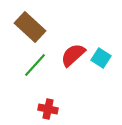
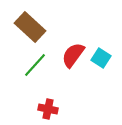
red semicircle: rotated 12 degrees counterclockwise
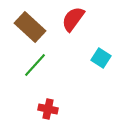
red semicircle: moved 36 px up
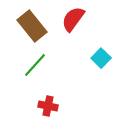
brown rectangle: moved 2 px right, 1 px up; rotated 8 degrees clockwise
cyan square: rotated 12 degrees clockwise
red cross: moved 3 px up
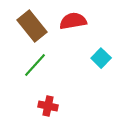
red semicircle: moved 2 px down; rotated 44 degrees clockwise
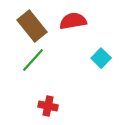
green line: moved 2 px left, 5 px up
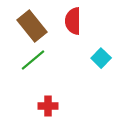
red semicircle: rotated 80 degrees counterclockwise
green line: rotated 8 degrees clockwise
red cross: rotated 12 degrees counterclockwise
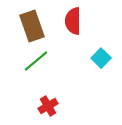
brown rectangle: rotated 20 degrees clockwise
green line: moved 3 px right, 1 px down
red cross: rotated 30 degrees counterclockwise
